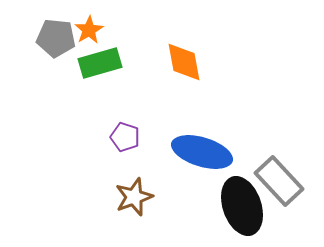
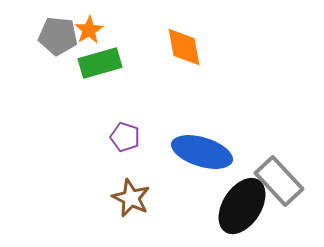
gray pentagon: moved 2 px right, 2 px up
orange diamond: moved 15 px up
brown star: moved 3 px left, 1 px down; rotated 27 degrees counterclockwise
black ellipse: rotated 52 degrees clockwise
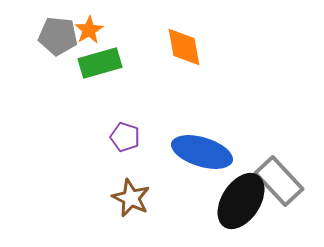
black ellipse: moved 1 px left, 5 px up
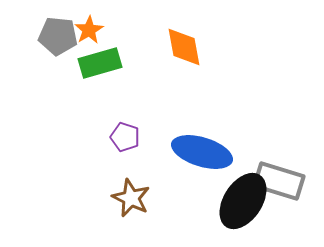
gray rectangle: rotated 30 degrees counterclockwise
black ellipse: moved 2 px right
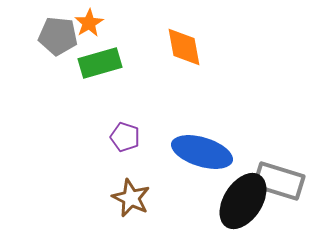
orange star: moved 7 px up
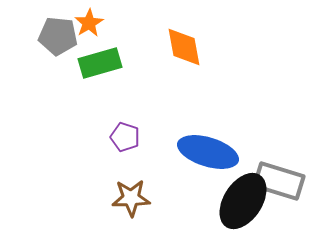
blue ellipse: moved 6 px right
brown star: rotated 27 degrees counterclockwise
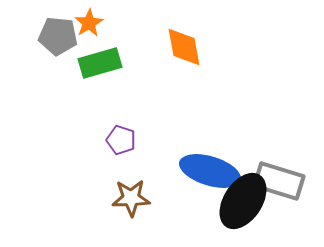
purple pentagon: moved 4 px left, 3 px down
blue ellipse: moved 2 px right, 19 px down
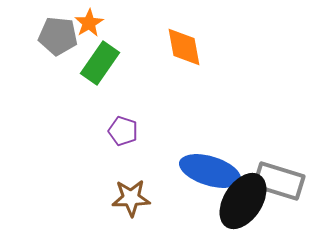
green rectangle: rotated 39 degrees counterclockwise
purple pentagon: moved 2 px right, 9 px up
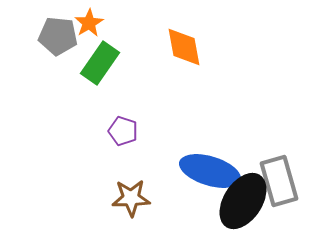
gray rectangle: rotated 57 degrees clockwise
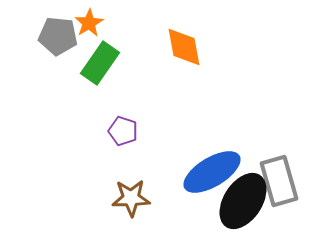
blue ellipse: moved 2 px right, 1 px down; rotated 48 degrees counterclockwise
